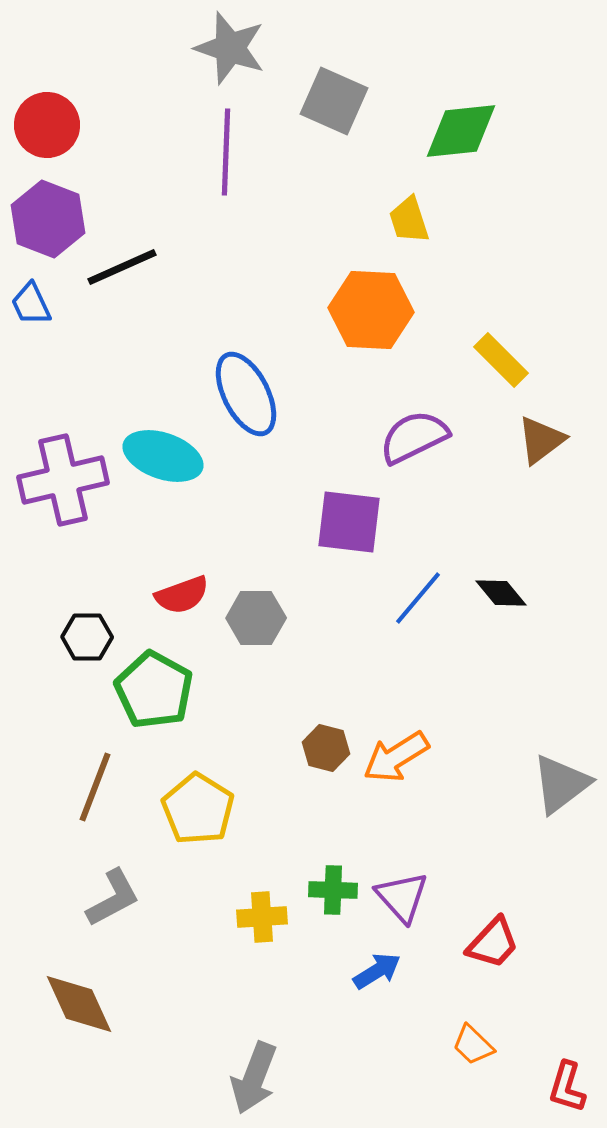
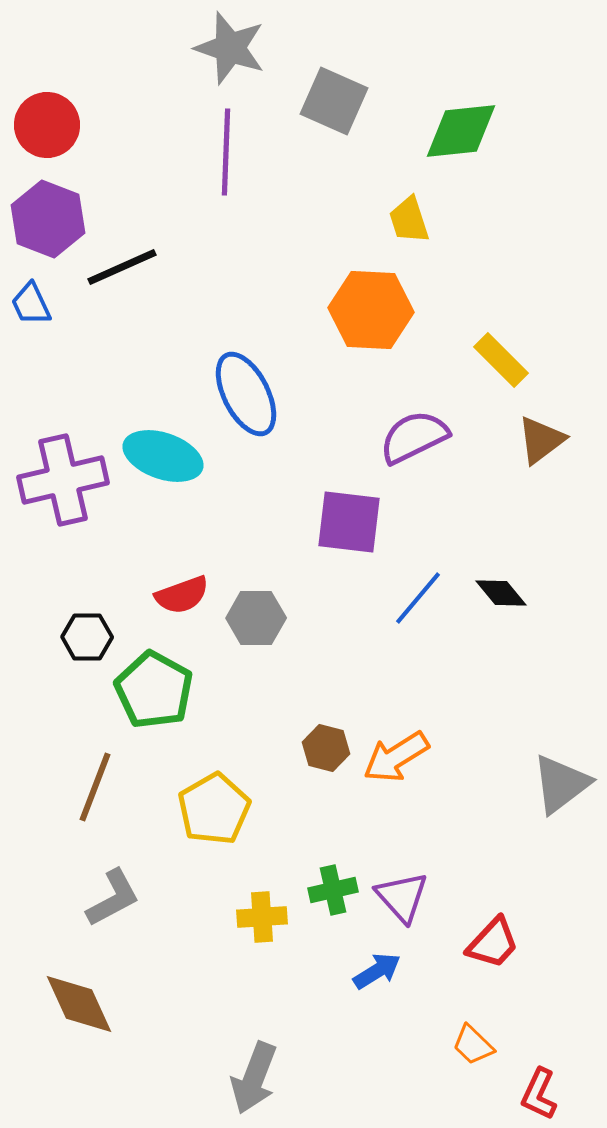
yellow pentagon: moved 16 px right; rotated 10 degrees clockwise
green cross: rotated 15 degrees counterclockwise
red L-shape: moved 28 px left, 7 px down; rotated 8 degrees clockwise
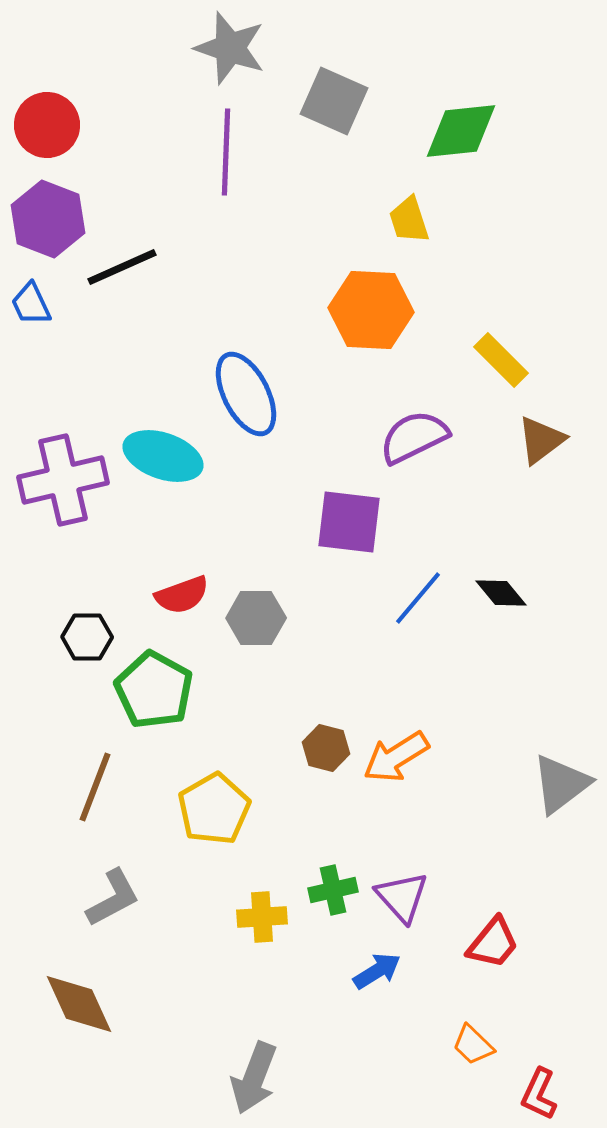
red trapezoid: rotated 4 degrees counterclockwise
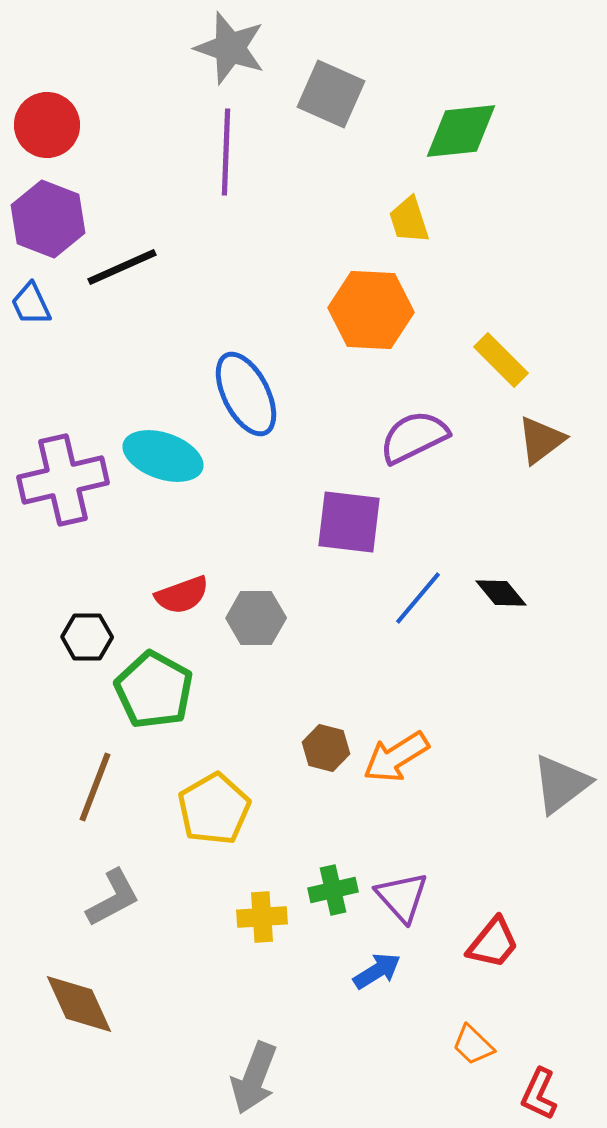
gray square: moved 3 px left, 7 px up
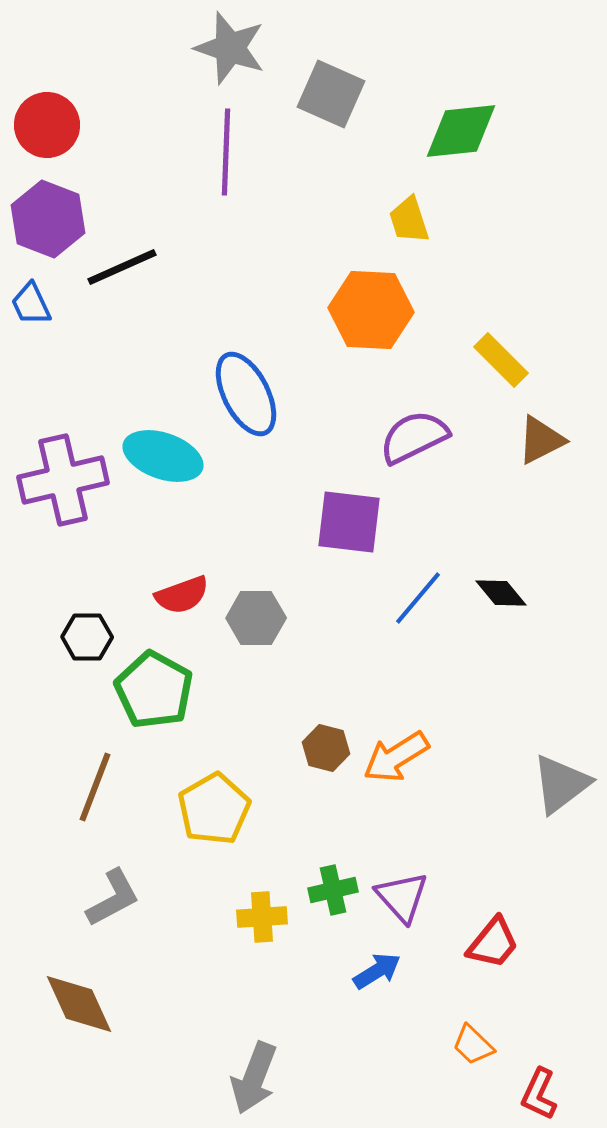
brown triangle: rotated 10 degrees clockwise
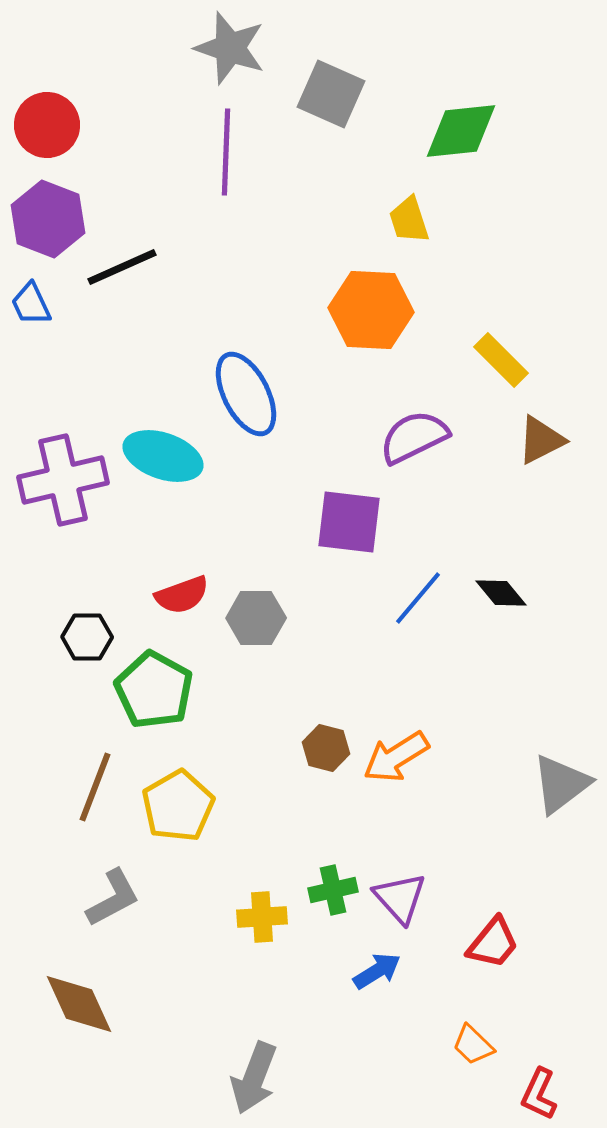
yellow pentagon: moved 36 px left, 3 px up
purple triangle: moved 2 px left, 1 px down
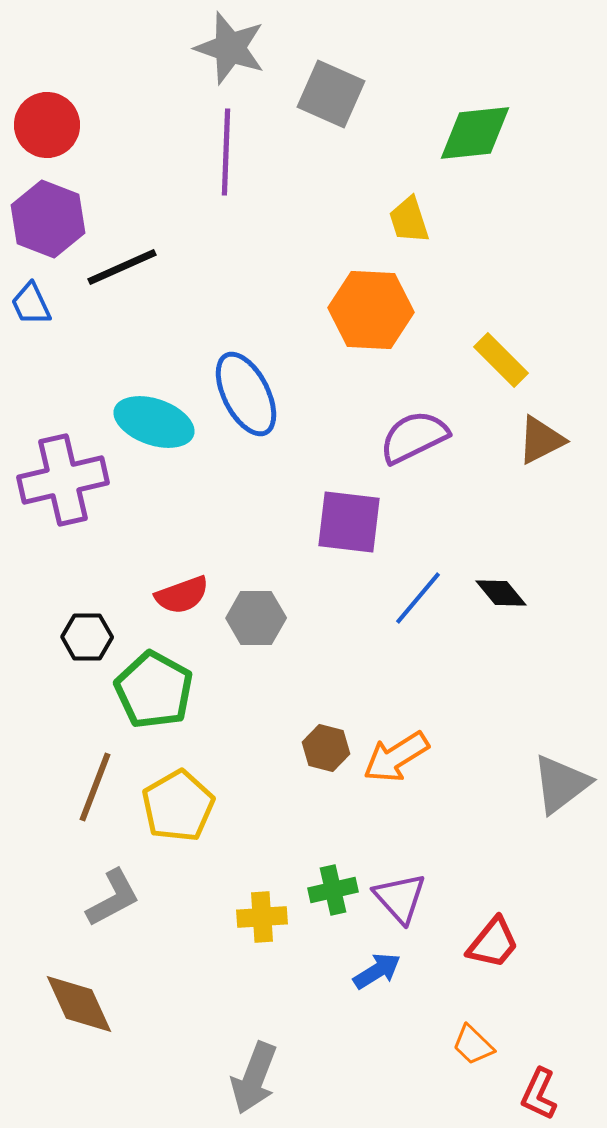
green diamond: moved 14 px right, 2 px down
cyan ellipse: moved 9 px left, 34 px up
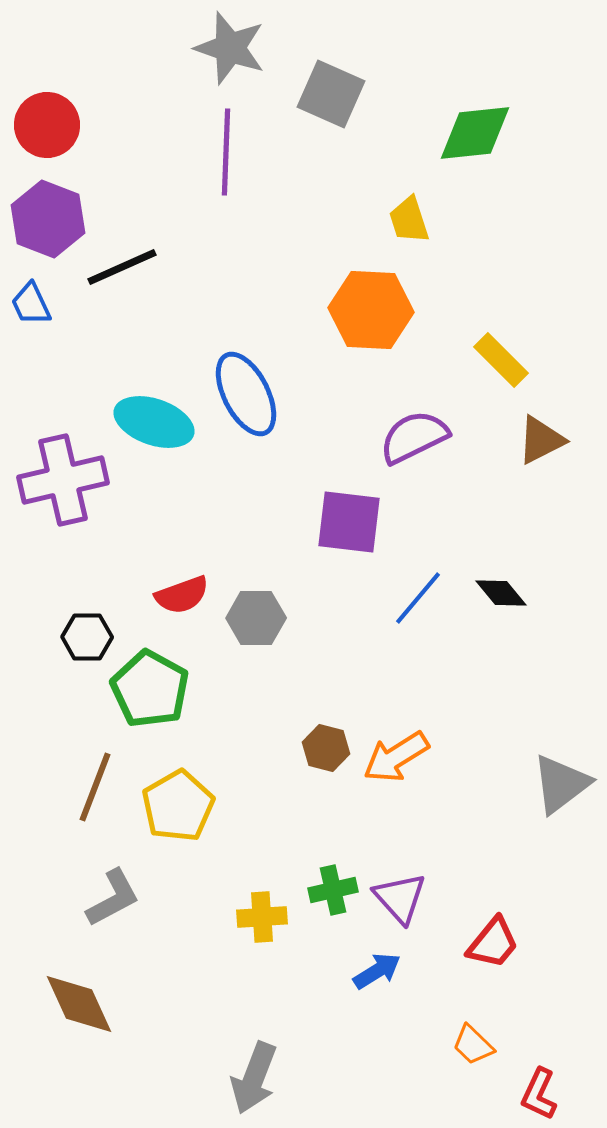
green pentagon: moved 4 px left, 1 px up
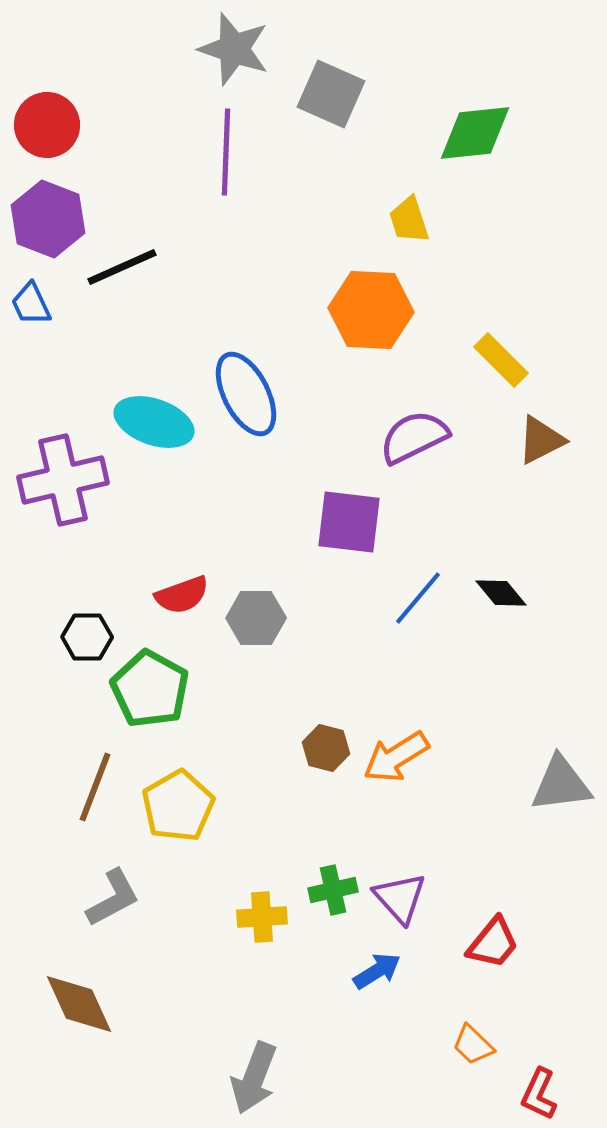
gray star: moved 4 px right, 1 px down
gray triangle: rotated 30 degrees clockwise
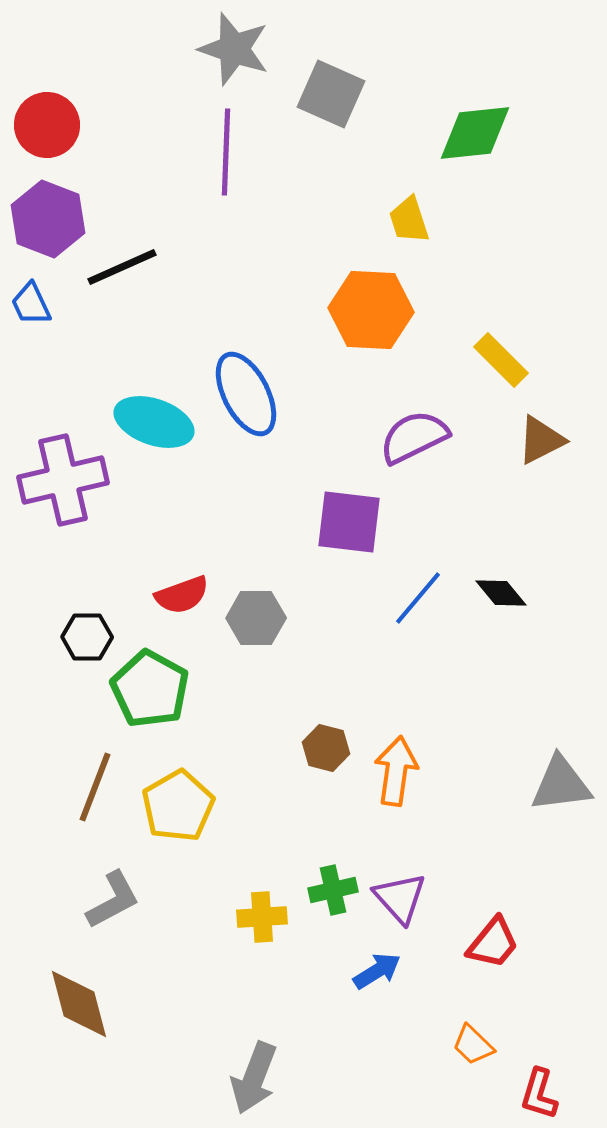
orange arrow: moved 14 px down; rotated 130 degrees clockwise
gray L-shape: moved 2 px down
brown diamond: rotated 10 degrees clockwise
red L-shape: rotated 8 degrees counterclockwise
